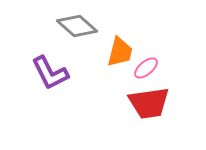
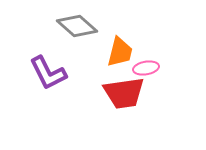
pink ellipse: rotated 30 degrees clockwise
purple L-shape: moved 2 px left
red trapezoid: moved 25 px left, 10 px up
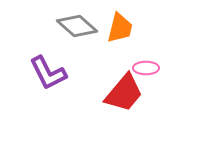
orange trapezoid: moved 24 px up
pink ellipse: rotated 10 degrees clockwise
red trapezoid: rotated 42 degrees counterclockwise
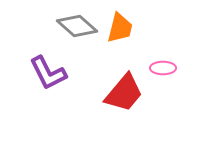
pink ellipse: moved 17 px right
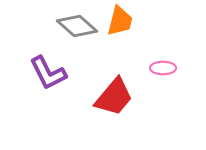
orange trapezoid: moved 7 px up
red trapezoid: moved 10 px left, 4 px down
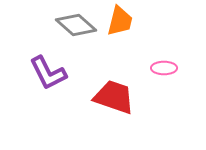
gray diamond: moved 1 px left, 1 px up
pink ellipse: moved 1 px right
red trapezoid: rotated 111 degrees counterclockwise
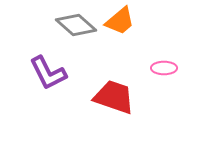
orange trapezoid: rotated 36 degrees clockwise
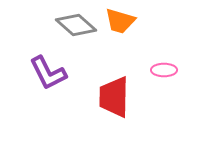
orange trapezoid: rotated 56 degrees clockwise
pink ellipse: moved 2 px down
red trapezoid: rotated 108 degrees counterclockwise
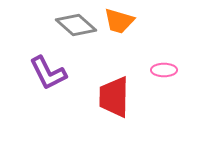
orange trapezoid: moved 1 px left
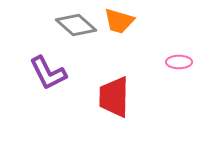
pink ellipse: moved 15 px right, 8 px up
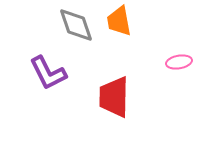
orange trapezoid: rotated 64 degrees clockwise
gray diamond: rotated 30 degrees clockwise
pink ellipse: rotated 10 degrees counterclockwise
